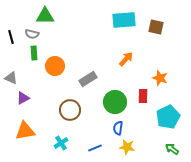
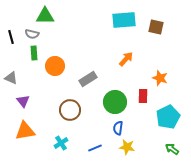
purple triangle: moved 3 px down; rotated 40 degrees counterclockwise
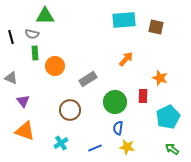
green rectangle: moved 1 px right
orange triangle: rotated 30 degrees clockwise
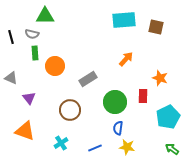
purple triangle: moved 6 px right, 3 px up
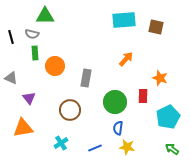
gray rectangle: moved 2 px left, 1 px up; rotated 48 degrees counterclockwise
orange triangle: moved 2 px left, 3 px up; rotated 30 degrees counterclockwise
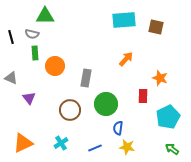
green circle: moved 9 px left, 2 px down
orange triangle: moved 15 px down; rotated 15 degrees counterclockwise
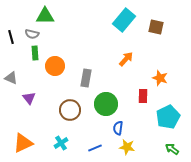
cyan rectangle: rotated 45 degrees counterclockwise
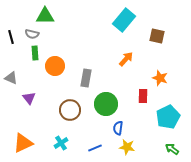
brown square: moved 1 px right, 9 px down
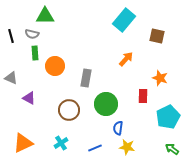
black line: moved 1 px up
purple triangle: rotated 24 degrees counterclockwise
brown circle: moved 1 px left
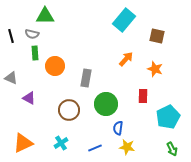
orange star: moved 5 px left, 9 px up
green arrow: rotated 152 degrees counterclockwise
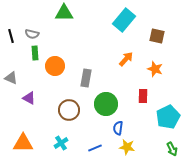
green triangle: moved 19 px right, 3 px up
orange triangle: rotated 25 degrees clockwise
